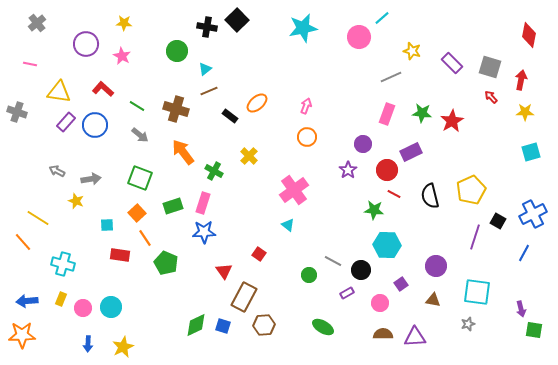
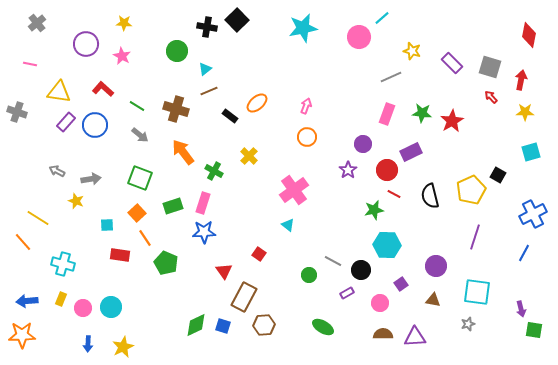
green star at (374, 210): rotated 18 degrees counterclockwise
black square at (498, 221): moved 46 px up
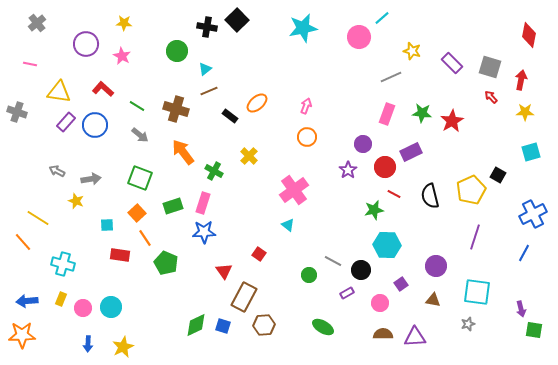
red circle at (387, 170): moved 2 px left, 3 px up
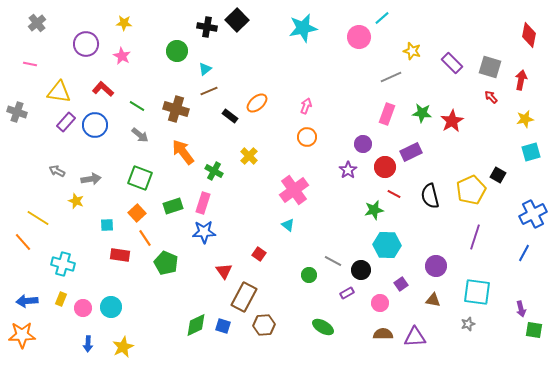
yellow star at (525, 112): moved 7 px down; rotated 12 degrees counterclockwise
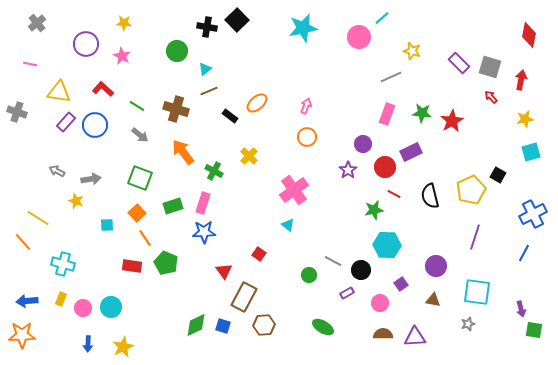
purple rectangle at (452, 63): moved 7 px right
red rectangle at (120, 255): moved 12 px right, 11 px down
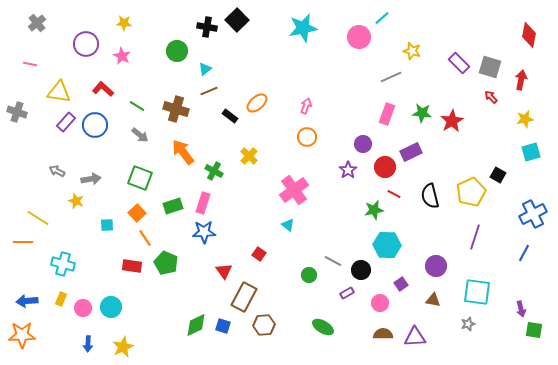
yellow pentagon at (471, 190): moved 2 px down
orange line at (23, 242): rotated 48 degrees counterclockwise
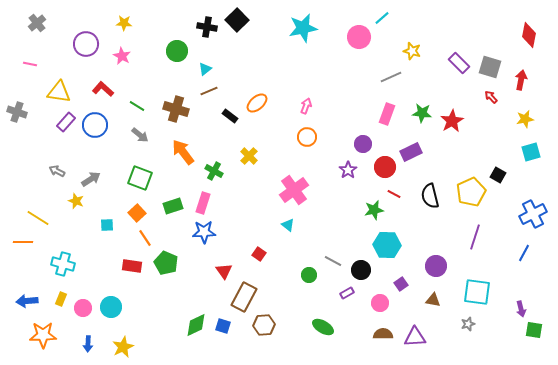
gray arrow at (91, 179): rotated 24 degrees counterclockwise
orange star at (22, 335): moved 21 px right
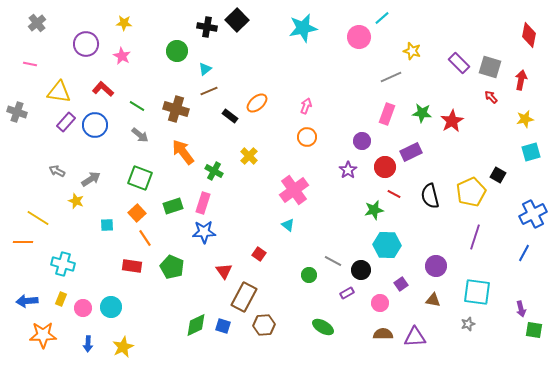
purple circle at (363, 144): moved 1 px left, 3 px up
green pentagon at (166, 263): moved 6 px right, 4 px down
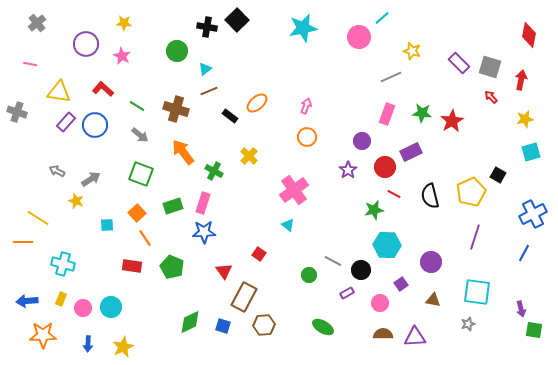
green square at (140, 178): moved 1 px right, 4 px up
purple circle at (436, 266): moved 5 px left, 4 px up
green diamond at (196, 325): moved 6 px left, 3 px up
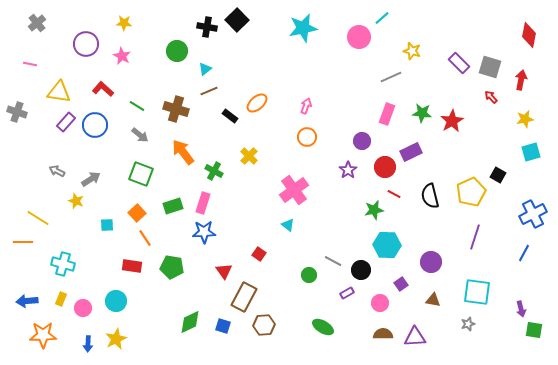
green pentagon at (172, 267): rotated 15 degrees counterclockwise
cyan circle at (111, 307): moved 5 px right, 6 px up
yellow star at (123, 347): moved 7 px left, 8 px up
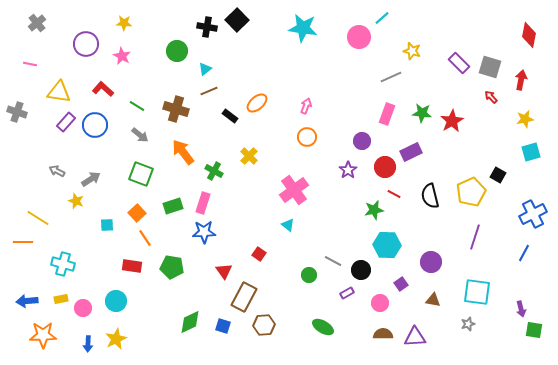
cyan star at (303, 28): rotated 20 degrees clockwise
yellow rectangle at (61, 299): rotated 56 degrees clockwise
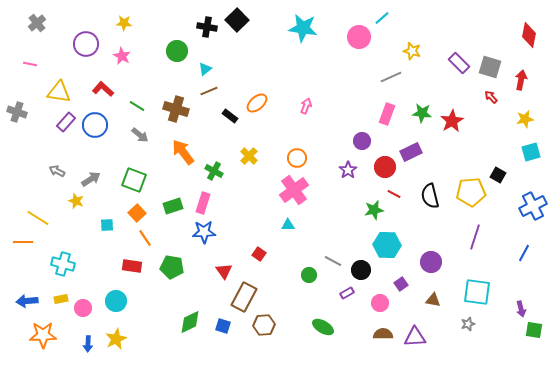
orange circle at (307, 137): moved 10 px left, 21 px down
green square at (141, 174): moved 7 px left, 6 px down
yellow pentagon at (471, 192): rotated 20 degrees clockwise
blue cross at (533, 214): moved 8 px up
cyan triangle at (288, 225): rotated 40 degrees counterclockwise
